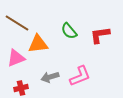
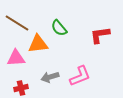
green semicircle: moved 10 px left, 3 px up
pink triangle: rotated 18 degrees clockwise
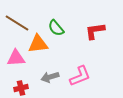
green semicircle: moved 3 px left
red L-shape: moved 5 px left, 4 px up
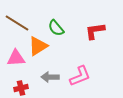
orange triangle: moved 2 px down; rotated 25 degrees counterclockwise
gray arrow: rotated 18 degrees clockwise
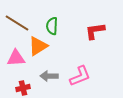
green semicircle: moved 4 px left, 2 px up; rotated 42 degrees clockwise
gray arrow: moved 1 px left, 1 px up
red cross: moved 2 px right
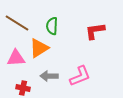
orange triangle: moved 1 px right, 2 px down
red cross: rotated 24 degrees clockwise
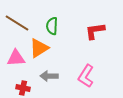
pink L-shape: moved 6 px right; rotated 145 degrees clockwise
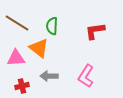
orange triangle: rotated 50 degrees counterclockwise
red cross: moved 1 px left, 2 px up; rotated 24 degrees counterclockwise
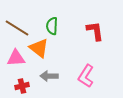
brown line: moved 5 px down
red L-shape: rotated 90 degrees clockwise
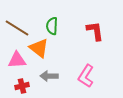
pink triangle: moved 1 px right, 2 px down
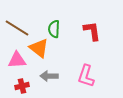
green semicircle: moved 2 px right, 3 px down
red L-shape: moved 3 px left
pink L-shape: rotated 15 degrees counterclockwise
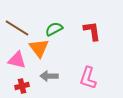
green semicircle: rotated 60 degrees clockwise
orange triangle: rotated 15 degrees clockwise
pink triangle: rotated 18 degrees clockwise
pink L-shape: moved 2 px right, 2 px down
